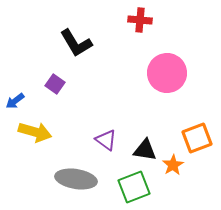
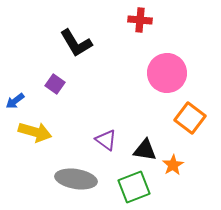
orange square: moved 7 px left, 20 px up; rotated 32 degrees counterclockwise
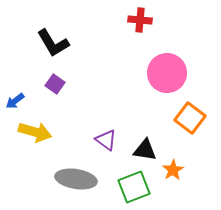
black L-shape: moved 23 px left
orange star: moved 5 px down
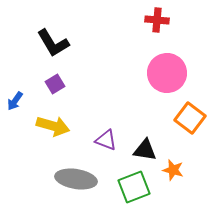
red cross: moved 17 px right
purple square: rotated 24 degrees clockwise
blue arrow: rotated 18 degrees counterclockwise
yellow arrow: moved 18 px right, 6 px up
purple triangle: rotated 15 degrees counterclockwise
orange star: rotated 25 degrees counterclockwise
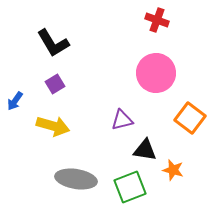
red cross: rotated 15 degrees clockwise
pink circle: moved 11 px left
purple triangle: moved 16 px right, 20 px up; rotated 35 degrees counterclockwise
green square: moved 4 px left
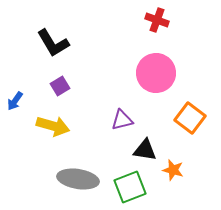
purple square: moved 5 px right, 2 px down
gray ellipse: moved 2 px right
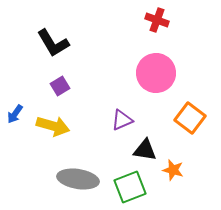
blue arrow: moved 13 px down
purple triangle: rotated 10 degrees counterclockwise
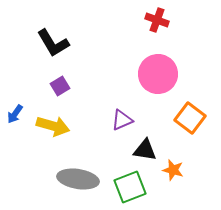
pink circle: moved 2 px right, 1 px down
